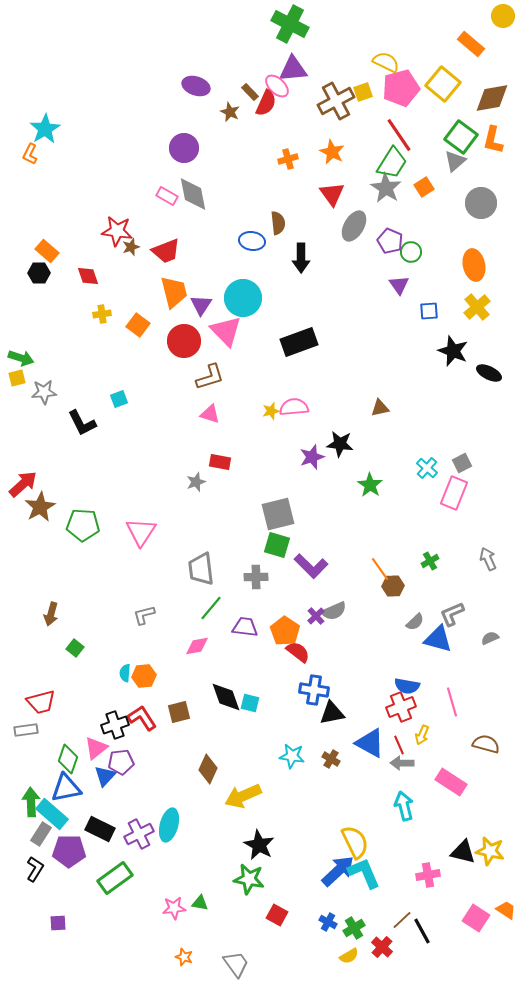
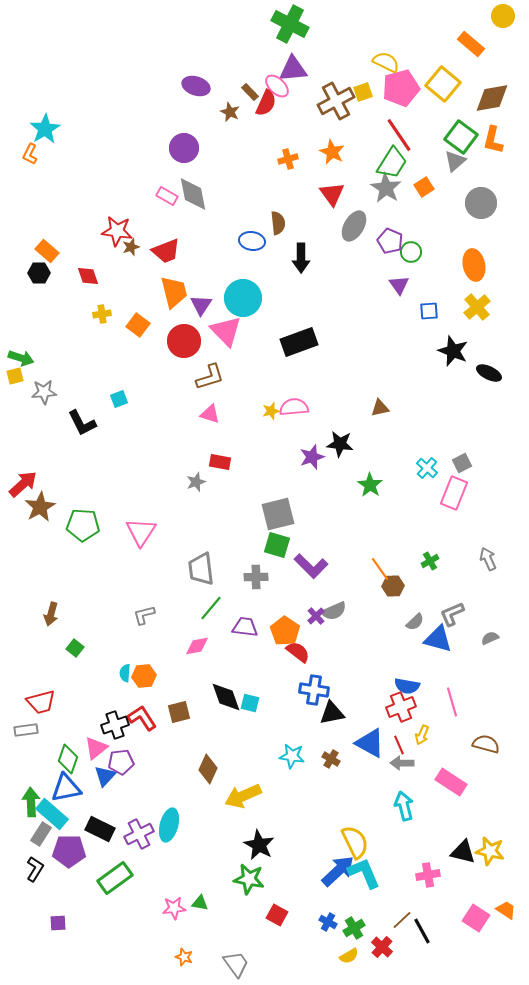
yellow square at (17, 378): moved 2 px left, 2 px up
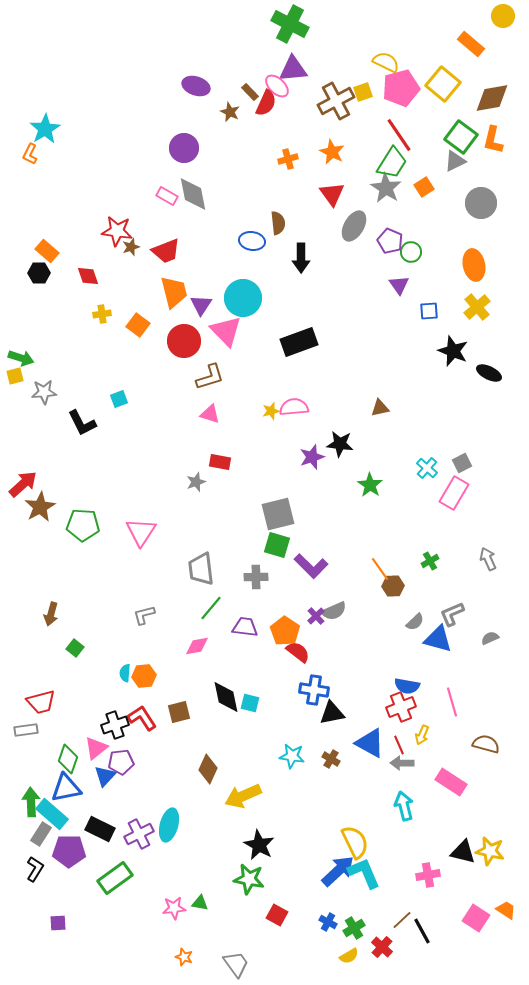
gray triangle at (455, 161): rotated 15 degrees clockwise
pink rectangle at (454, 493): rotated 8 degrees clockwise
black diamond at (226, 697): rotated 8 degrees clockwise
